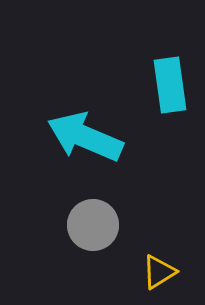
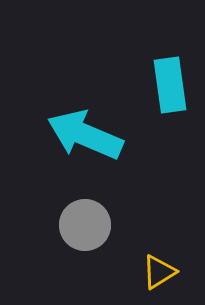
cyan arrow: moved 2 px up
gray circle: moved 8 px left
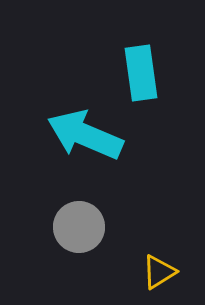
cyan rectangle: moved 29 px left, 12 px up
gray circle: moved 6 px left, 2 px down
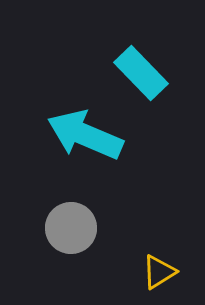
cyan rectangle: rotated 36 degrees counterclockwise
gray circle: moved 8 px left, 1 px down
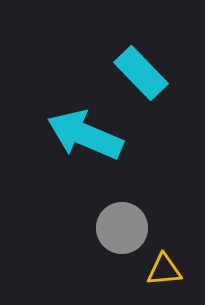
gray circle: moved 51 px right
yellow triangle: moved 5 px right, 2 px up; rotated 27 degrees clockwise
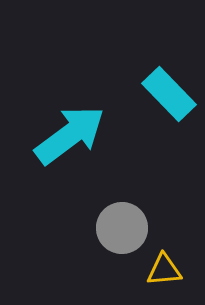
cyan rectangle: moved 28 px right, 21 px down
cyan arrow: moved 15 px left; rotated 120 degrees clockwise
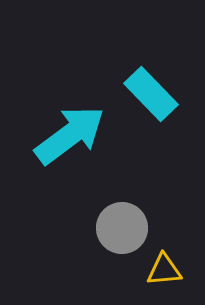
cyan rectangle: moved 18 px left
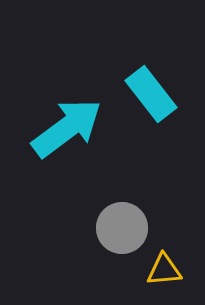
cyan rectangle: rotated 6 degrees clockwise
cyan arrow: moved 3 px left, 7 px up
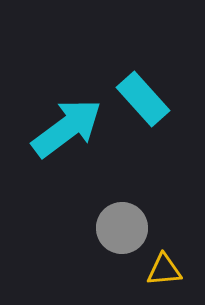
cyan rectangle: moved 8 px left, 5 px down; rotated 4 degrees counterclockwise
